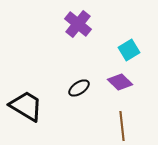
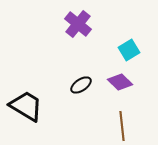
black ellipse: moved 2 px right, 3 px up
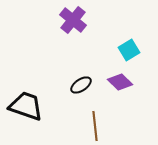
purple cross: moved 5 px left, 4 px up
black trapezoid: rotated 12 degrees counterclockwise
brown line: moved 27 px left
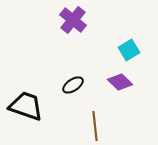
black ellipse: moved 8 px left
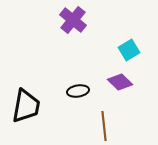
black ellipse: moved 5 px right, 6 px down; rotated 25 degrees clockwise
black trapezoid: rotated 81 degrees clockwise
brown line: moved 9 px right
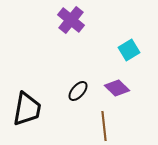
purple cross: moved 2 px left
purple diamond: moved 3 px left, 6 px down
black ellipse: rotated 40 degrees counterclockwise
black trapezoid: moved 1 px right, 3 px down
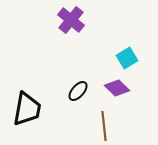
cyan square: moved 2 px left, 8 px down
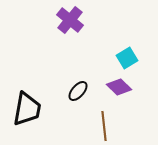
purple cross: moved 1 px left
purple diamond: moved 2 px right, 1 px up
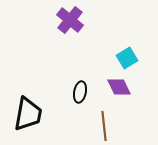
purple diamond: rotated 20 degrees clockwise
black ellipse: moved 2 px right, 1 px down; rotated 30 degrees counterclockwise
black trapezoid: moved 1 px right, 5 px down
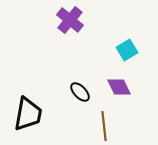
cyan square: moved 8 px up
black ellipse: rotated 55 degrees counterclockwise
